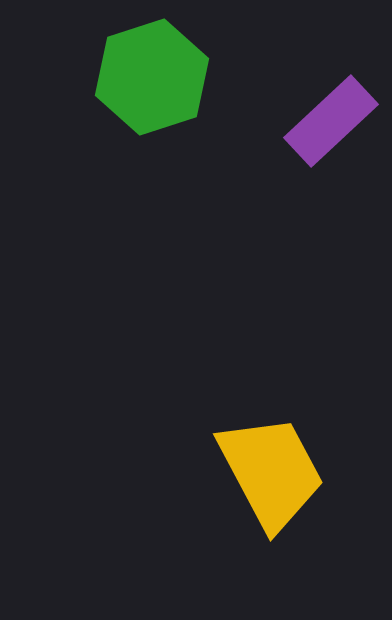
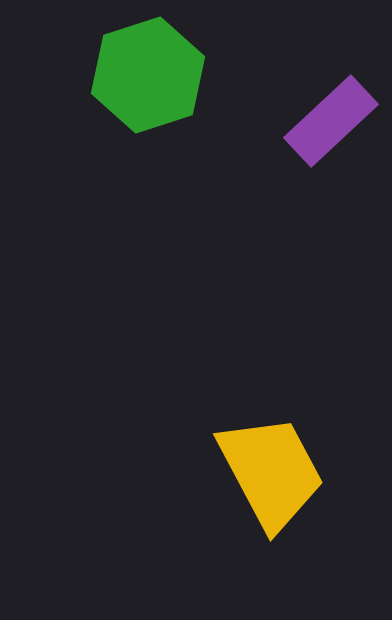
green hexagon: moved 4 px left, 2 px up
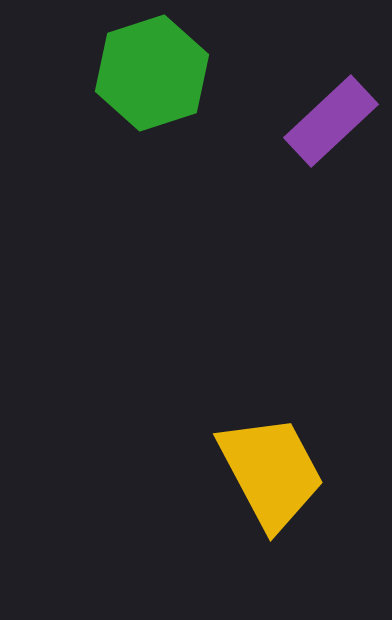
green hexagon: moved 4 px right, 2 px up
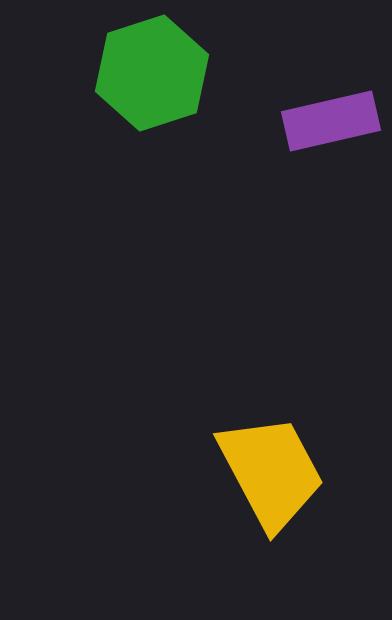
purple rectangle: rotated 30 degrees clockwise
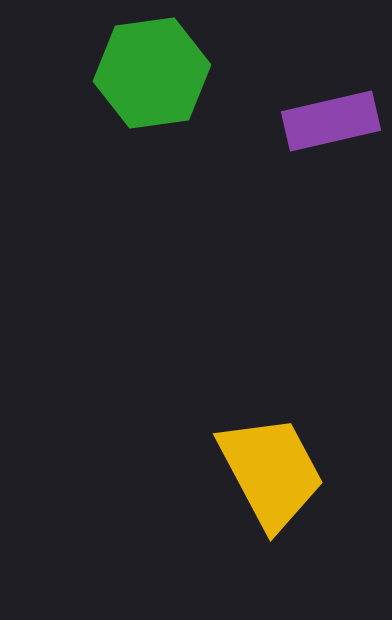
green hexagon: rotated 10 degrees clockwise
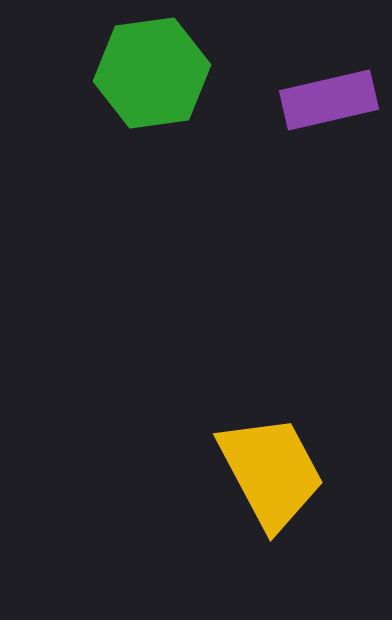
purple rectangle: moved 2 px left, 21 px up
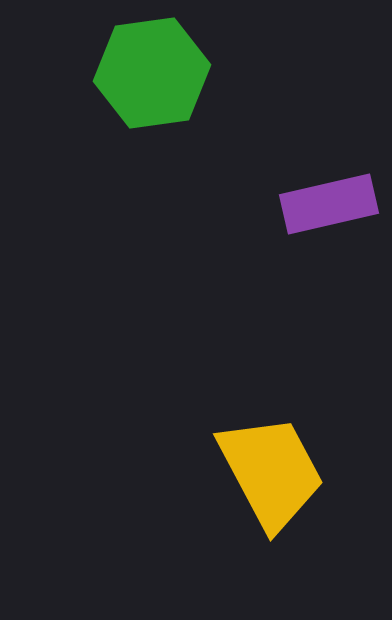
purple rectangle: moved 104 px down
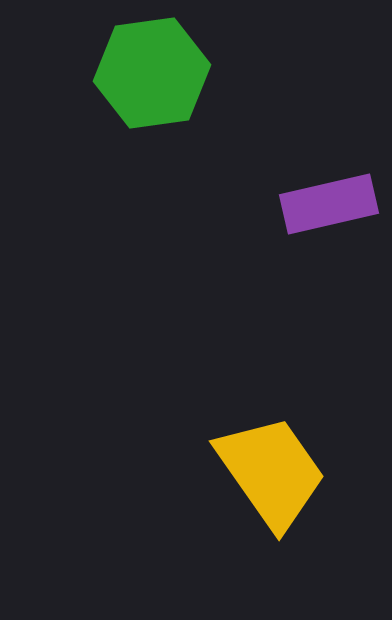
yellow trapezoid: rotated 7 degrees counterclockwise
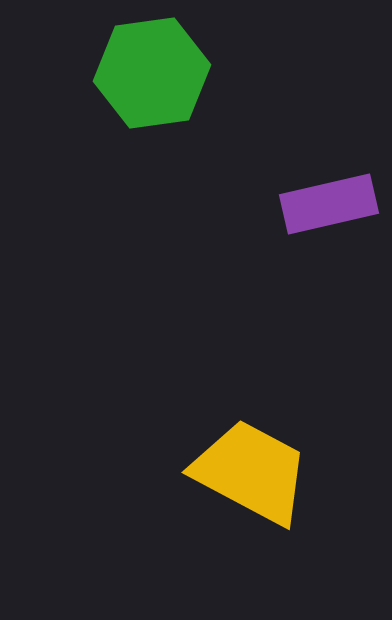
yellow trapezoid: moved 20 px left; rotated 27 degrees counterclockwise
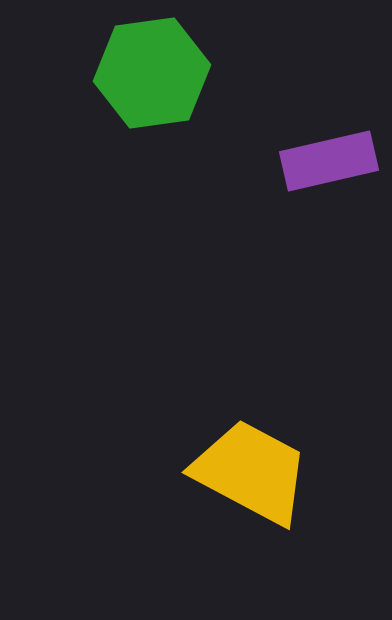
purple rectangle: moved 43 px up
